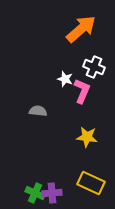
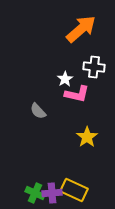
white cross: rotated 15 degrees counterclockwise
white star: rotated 21 degrees clockwise
pink L-shape: moved 5 px left, 3 px down; rotated 80 degrees clockwise
gray semicircle: rotated 138 degrees counterclockwise
yellow star: rotated 30 degrees clockwise
yellow rectangle: moved 17 px left, 7 px down
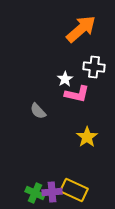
purple cross: moved 1 px up
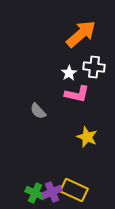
orange arrow: moved 5 px down
white star: moved 4 px right, 6 px up
yellow star: rotated 15 degrees counterclockwise
purple cross: rotated 18 degrees counterclockwise
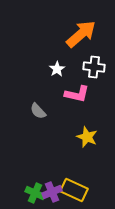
white star: moved 12 px left, 4 px up
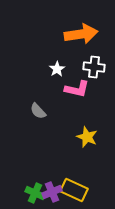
orange arrow: rotated 32 degrees clockwise
pink L-shape: moved 5 px up
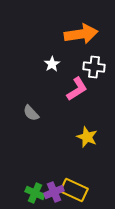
white star: moved 5 px left, 5 px up
pink L-shape: rotated 45 degrees counterclockwise
gray semicircle: moved 7 px left, 2 px down
purple cross: moved 2 px right
